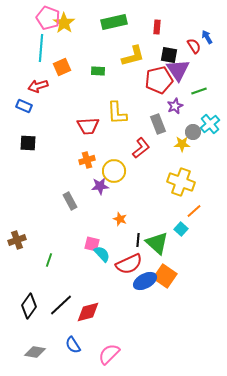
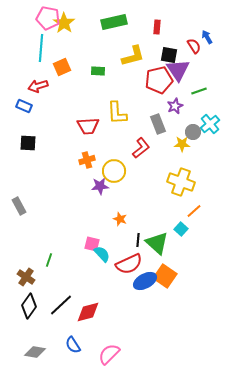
pink pentagon at (48, 18): rotated 10 degrees counterclockwise
gray rectangle at (70, 201): moved 51 px left, 5 px down
brown cross at (17, 240): moved 9 px right, 37 px down; rotated 36 degrees counterclockwise
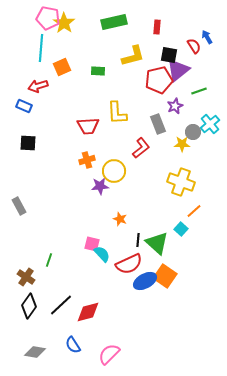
purple triangle at (178, 70): rotated 25 degrees clockwise
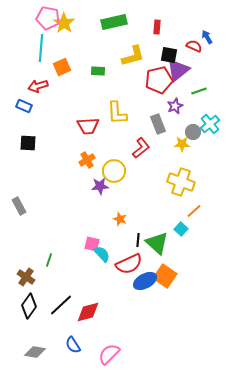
red semicircle at (194, 46): rotated 35 degrees counterclockwise
orange cross at (87, 160): rotated 14 degrees counterclockwise
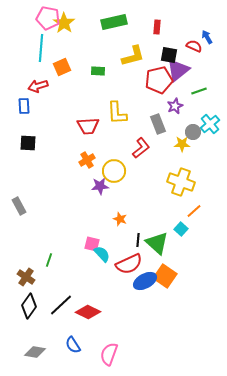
blue rectangle at (24, 106): rotated 63 degrees clockwise
red diamond at (88, 312): rotated 40 degrees clockwise
pink semicircle at (109, 354): rotated 25 degrees counterclockwise
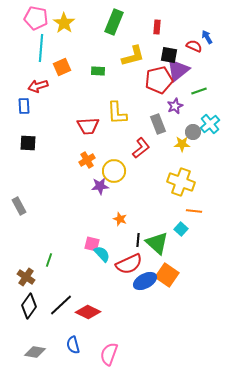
pink pentagon at (48, 18): moved 12 px left
green rectangle at (114, 22): rotated 55 degrees counterclockwise
orange line at (194, 211): rotated 49 degrees clockwise
orange square at (165, 276): moved 2 px right, 1 px up
blue semicircle at (73, 345): rotated 18 degrees clockwise
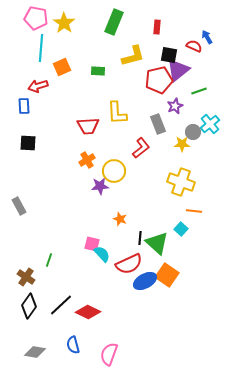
black line at (138, 240): moved 2 px right, 2 px up
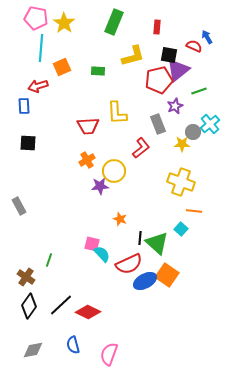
gray diamond at (35, 352): moved 2 px left, 2 px up; rotated 20 degrees counterclockwise
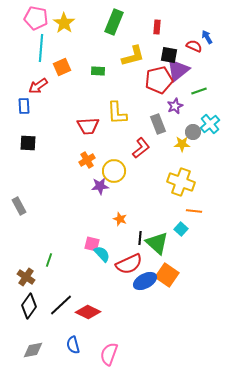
red arrow at (38, 86): rotated 18 degrees counterclockwise
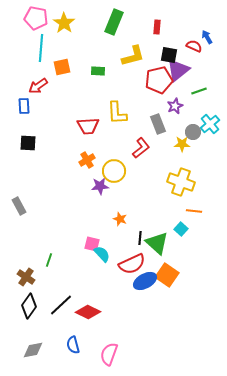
orange square at (62, 67): rotated 12 degrees clockwise
red semicircle at (129, 264): moved 3 px right
